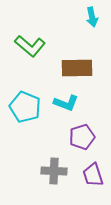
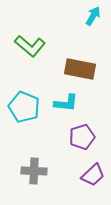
cyan arrow: moved 1 px right, 1 px up; rotated 138 degrees counterclockwise
brown rectangle: moved 3 px right, 1 px down; rotated 12 degrees clockwise
cyan L-shape: rotated 15 degrees counterclockwise
cyan pentagon: moved 1 px left
gray cross: moved 20 px left
purple trapezoid: rotated 115 degrees counterclockwise
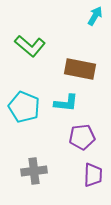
cyan arrow: moved 2 px right
purple pentagon: rotated 10 degrees clockwise
gray cross: rotated 10 degrees counterclockwise
purple trapezoid: rotated 45 degrees counterclockwise
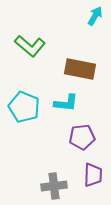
gray cross: moved 20 px right, 15 px down
